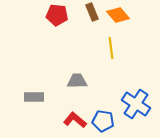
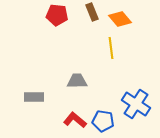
orange diamond: moved 2 px right, 4 px down
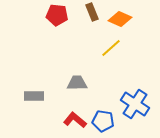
orange diamond: rotated 25 degrees counterclockwise
yellow line: rotated 55 degrees clockwise
gray trapezoid: moved 2 px down
gray rectangle: moved 1 px up
blue cross: moved 1 px left
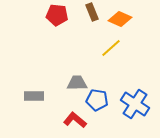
blue pentagon: moved 6 px left, 21 px up
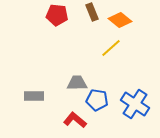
orange diamond: moved 1 px down; rotated 15 degrees clockwise
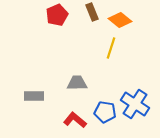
red pentagon: rotated 30 degrees counterclockwise
yellow line: rotated 30 degrees counterclockwise
blue pentagon: moved 8 px right, 12 px down
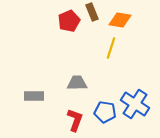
red pentagon: moved 12 px right, 6 px down
orange diamond: rotated 30 degrees counterclockwise
red L-shape: rotated 70 degrees clockwise
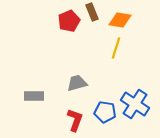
yellow line: moved 5 px right
gray trapezoid: rotated 15 degrees counterclockwise
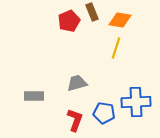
blue cross: moved 1 px right, 2 px up; rotated 36 degrees counterclockwise
blue pentagon: moved 1 px left, 1 px down
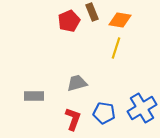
blue cross: moved 6 px right, 6 px down; rotated 28 degrees counterclockwise
red L-shape: moved 2 px left, 1 px up
